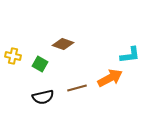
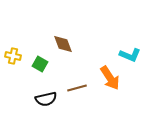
brown diamond: rotated 50 degrees clockwise
cyan L-shape: rotated 30 degrees clockwise
orange arrow: rotated 85 degrees clockwise
black semicircle: moved 3 px right, 2 px down
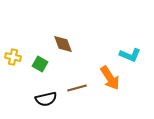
yellow cross: moved 1 px down
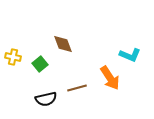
green square: rotated 21 degrees clockwise
